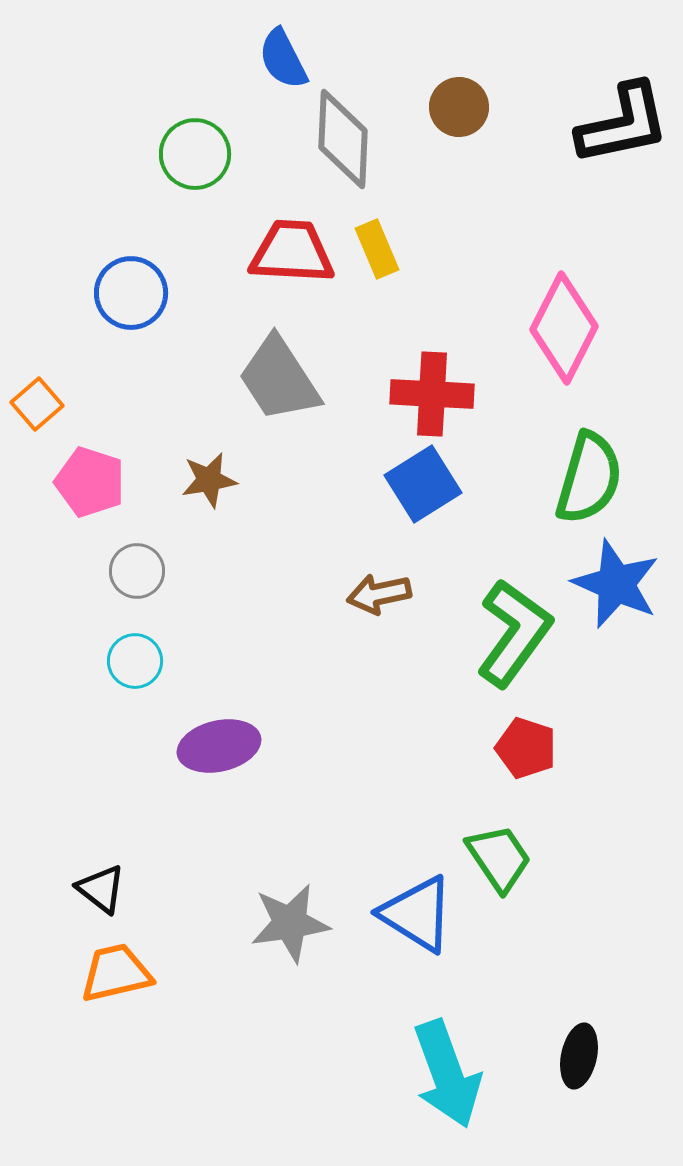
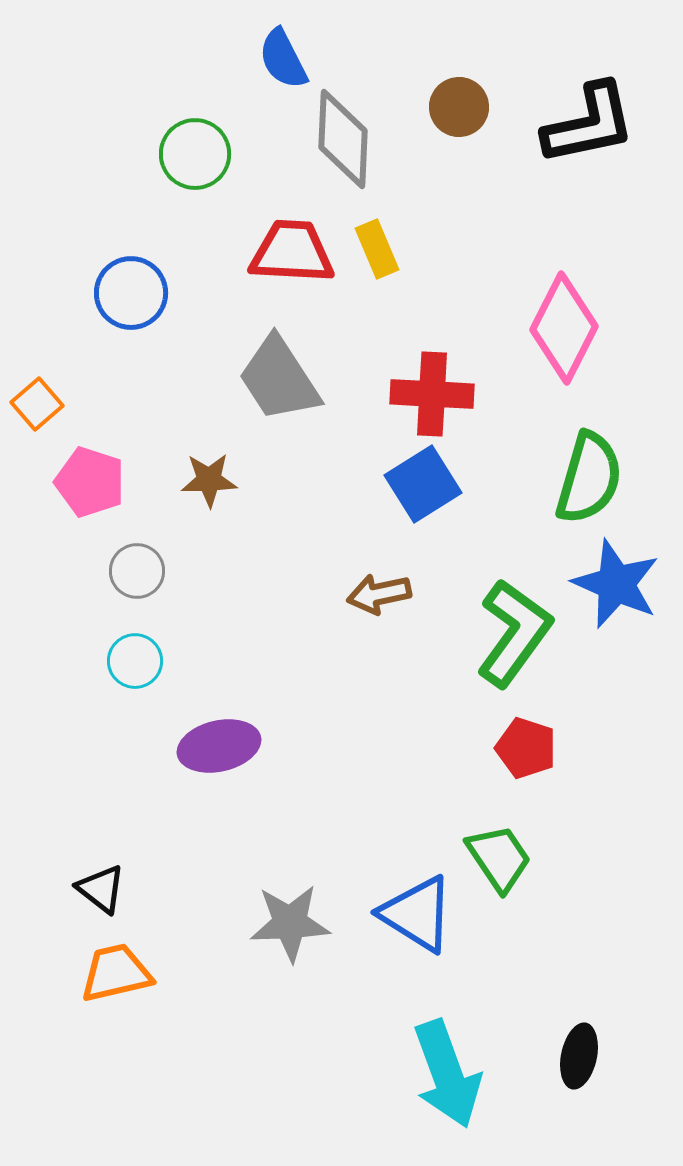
black L-shape: moved 34 px left
brown star: rotated 8 degrees clockwise
gray star: rotated 6 degrees clockwise
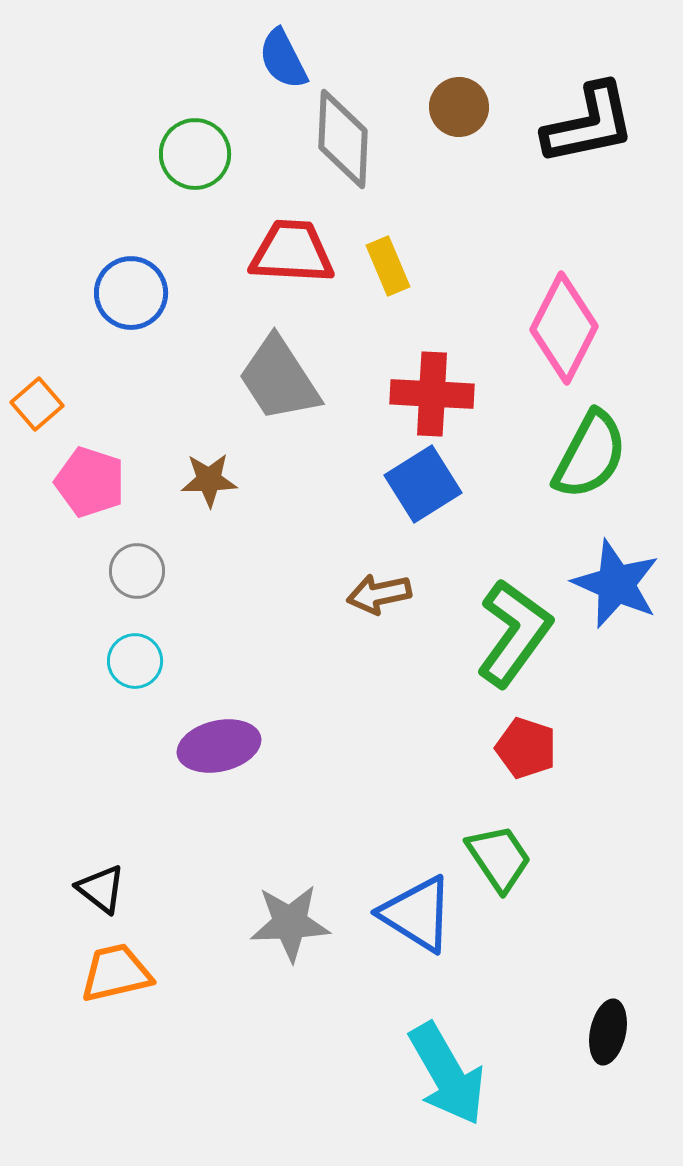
yellow rectangle: moved 11 px right, 17 px down
green semicircle: moved 1 px right, 23 px up; rotated 12 degrees clockwise
black ellipse: moved 29 px right, 24 px up
cyan arrow: rotated 10 degrees counterclockwise
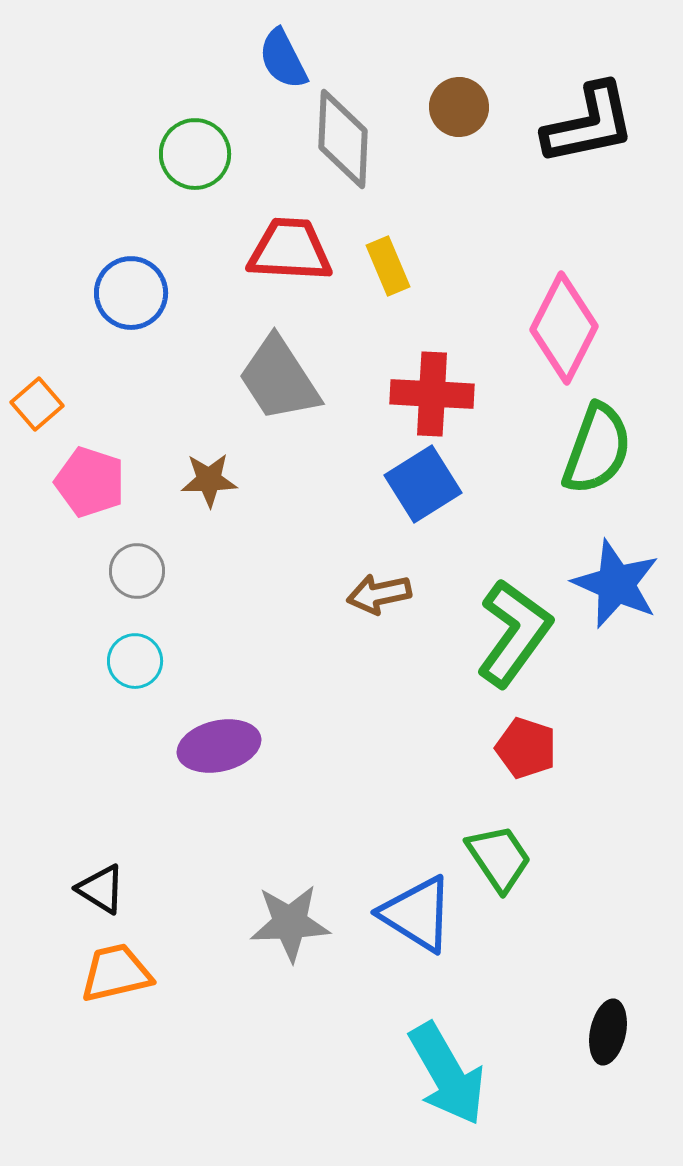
red trapezoid: moved 2 px left, 2 px up
green semicircle: moved 7 px right, 6 px up; rotated 8 degrees counterclockwise
black triangle: rotated 6 degrees counterclockwise
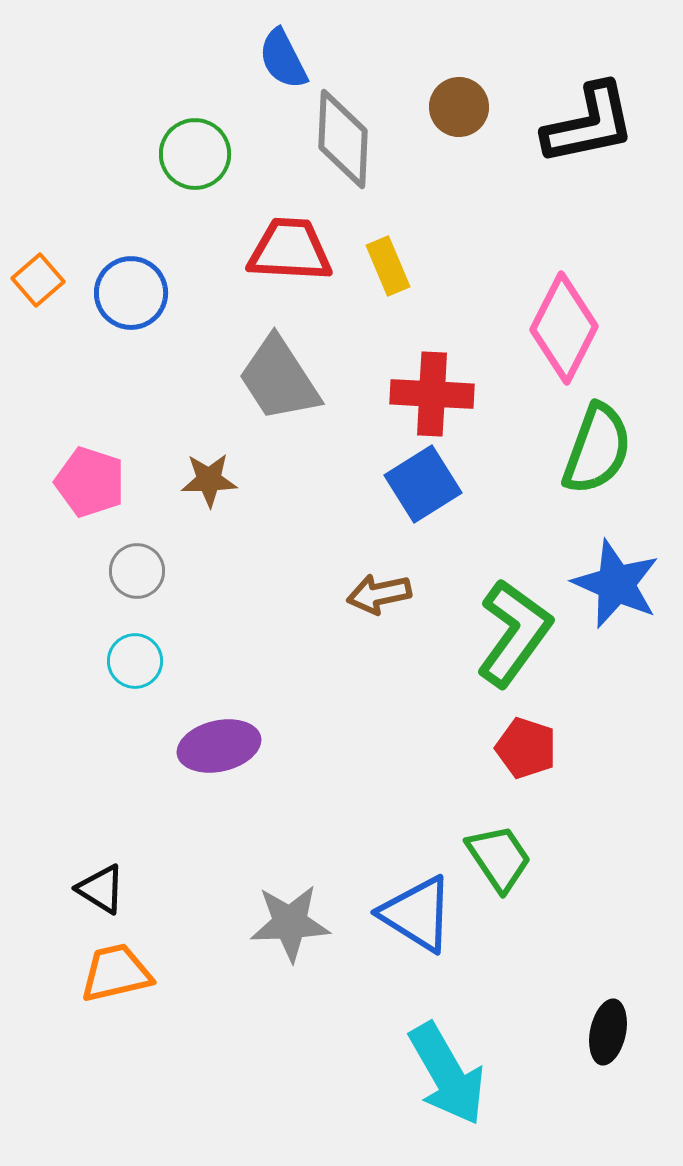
orange square: moved 1 px right, 124 px up
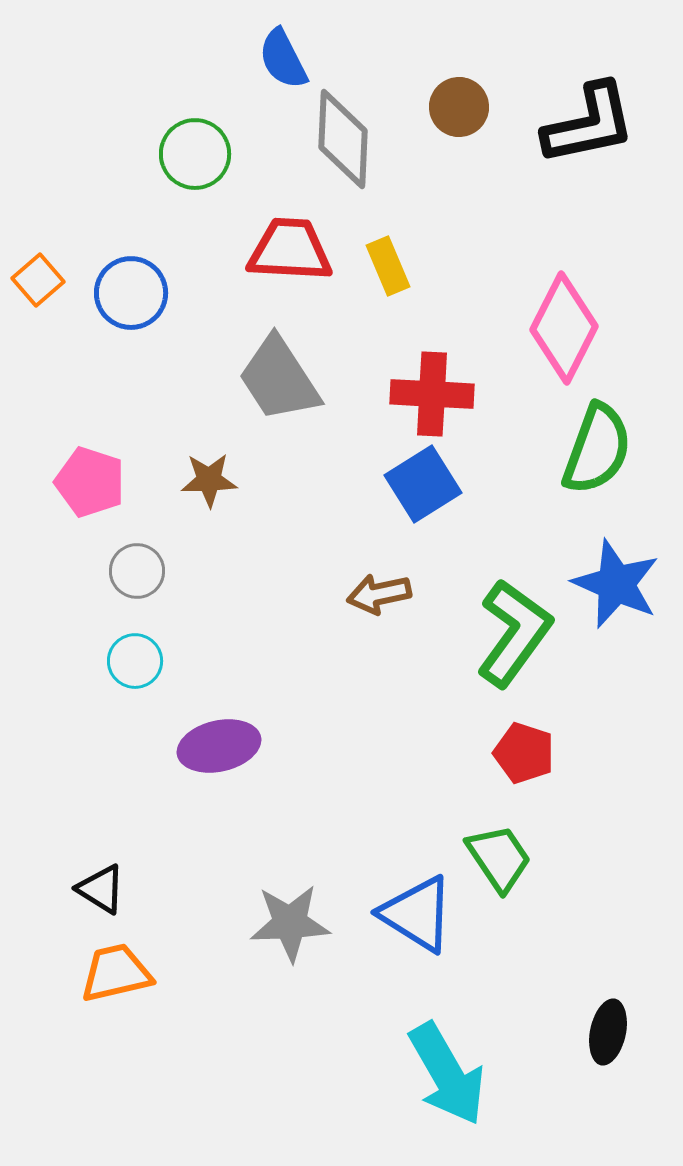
red pentagon: moved 2 px left, 5 px down
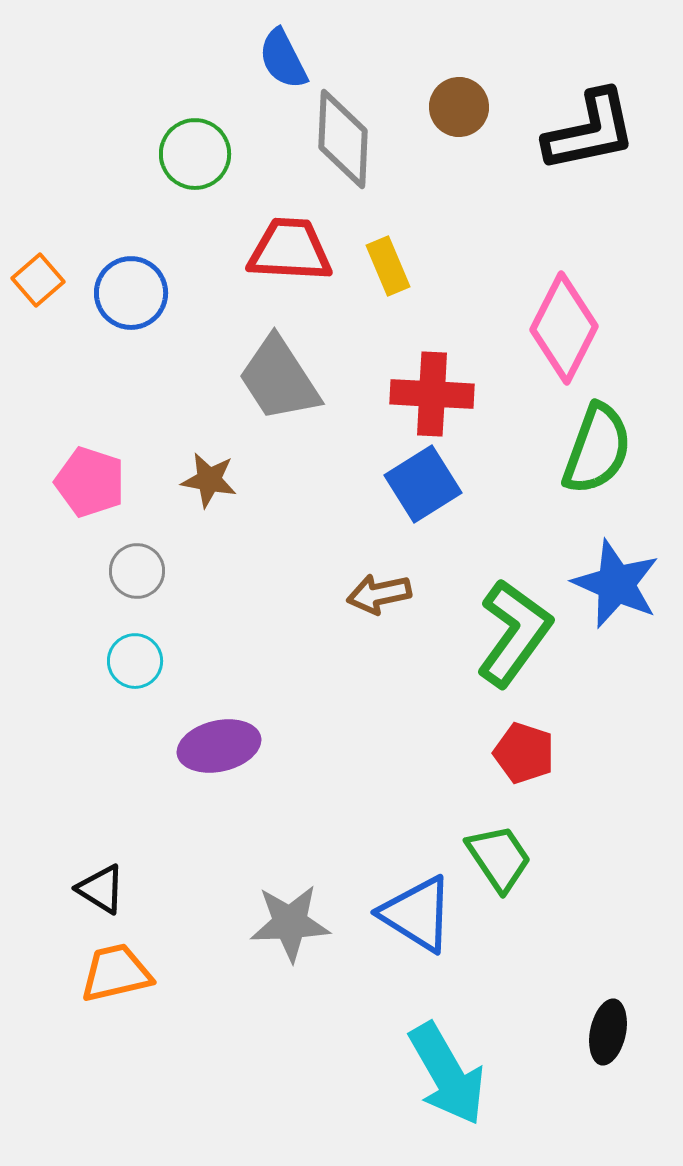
black L-shape: moved 1 px right, 7 px down
brown star: rotated 12 degrees clockwise
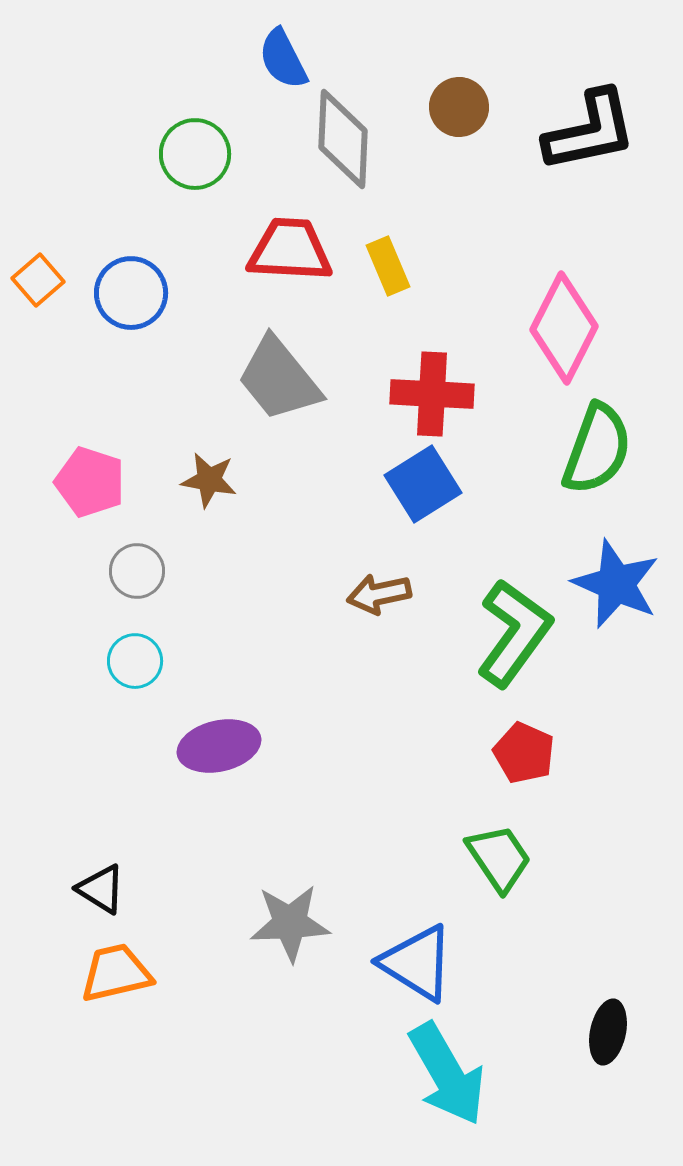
gray trapezoid: rotated 6 degrees counterclockwise
red pentagon: rotated 6 degrees clockwise
blue triangle: moved 49 px down
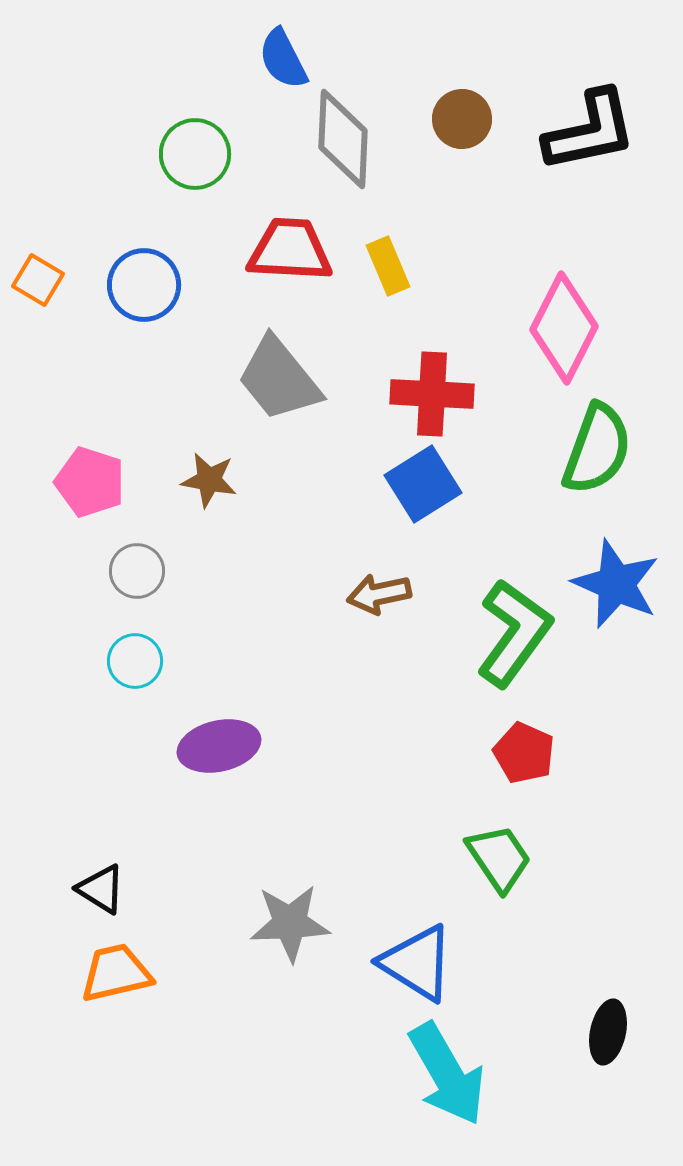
brown circle: moved 3 px right, 12 px down
orange square: rotated 18 degrees counterclockwise
blue circle: moved 13 px right, 8 px up
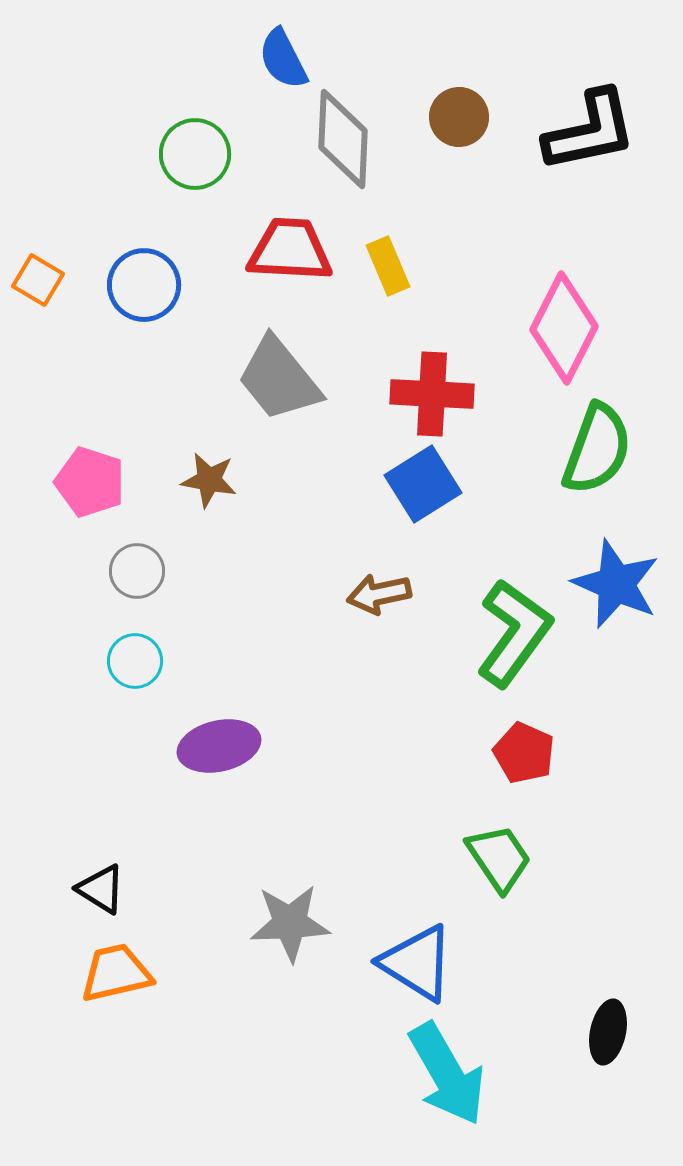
brown circle: moved 3 px left, 2 px up
